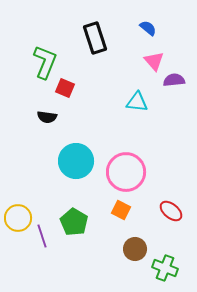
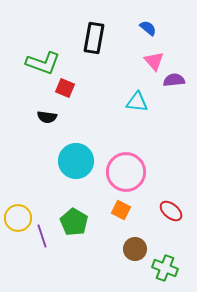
black rectangle: moved 1 px left; rotated 28 degrees clockwise
green L-shape: moved 2 px left, 1 px down; rotated 88 degrees clockwise
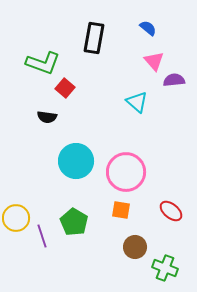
red square: rotated 18 degrees clockwise
cyan triangle: rotated 35 degrees clockwise
orange square: rotated 18 degrees counterclockwise
yellow circle: moved 2 px left
brown circle: moved 2 px up
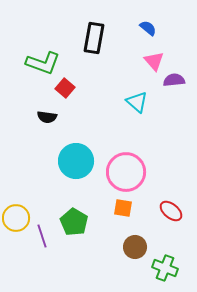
orange square: moved 2 px right, 2 px up
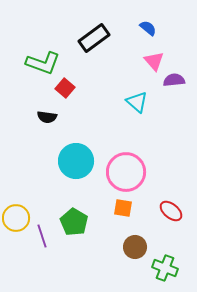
black rectangle: rotated 44 degrees clockwise
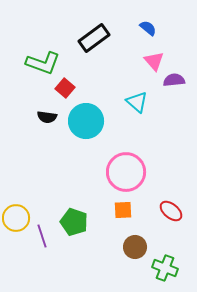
cyan circle: moved 10 px right, 40 px up
orange square: moved 2 px down; rotated 12 degrees counterclockwise
green pentagon: rotated 12 degrees counterclockwise
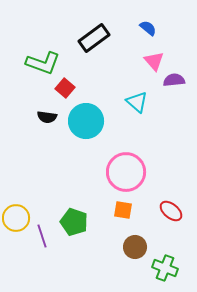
orange square: rotated 12 degrees clockwise
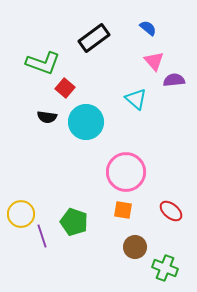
cyan triangle: moved 1 px left, 3 px up
cyan circle: moved 1 px down
yellow circle: moved 5 px right, 4 px up
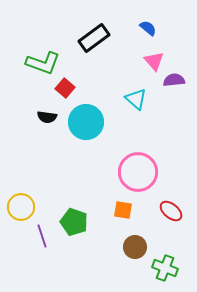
pink circle: moved 12 px right
yellow circle: moved 7 px up
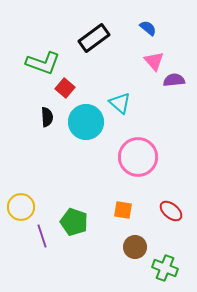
cyan triangle: moved 16 px left, 4 px down
black semicircle: rotated 102 degrees counterclockwise
pink circle: moved 15 px up
